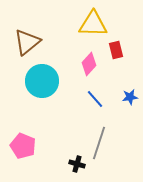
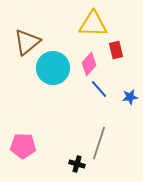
cyan circle: moved 11 px right, 13 px up
blue line: moved 4 px right, 10 px up
pink pentagon: rotated 20 degrees counterclockwise
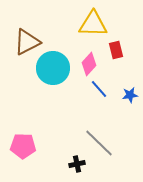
brown triangle: rotated 12 degrees clockwise
blue star: moved 2 px up
gray line: rotated 64 degrees counterclockwise
black cross: rotated 28 degrees counterclockwise
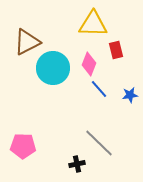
pink diamond: rotated 20 degrees counterclockwise
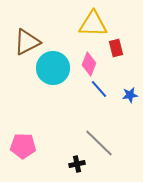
red rectangle: moved 2 px up
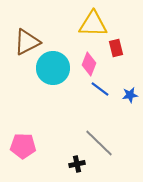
blue line: moved 1 px right; rotated 12 degrees counterclockwise
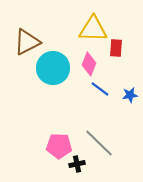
yellow triangle: moved 5 px down
red rectangle: rotated 18 degrees clockwise
pink pentagon: moved 36 px right
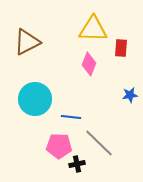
red rectangle: moved 5 px right
cyan circle: moved 18 px left, 31 px down
blue line: moved 29 px left, 28 px down; rotated 30 degrees counterclockwise
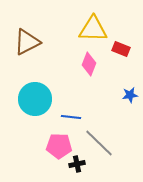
red rectangle: moved 1 px down; rotated 72 degrees counterclockwise
